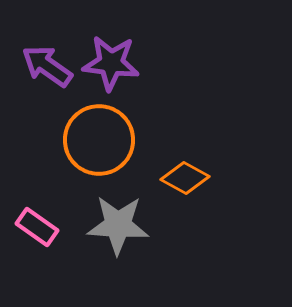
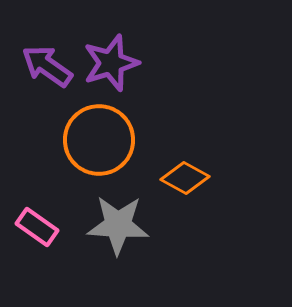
purple star: rotated 24 degrees counterclockwise
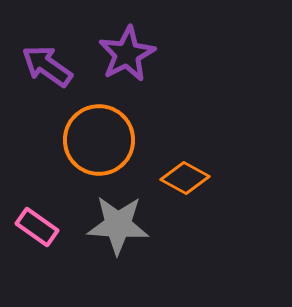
purple star: moved 16 px right, 9 px up; rotated 10 degrees counterclockwise
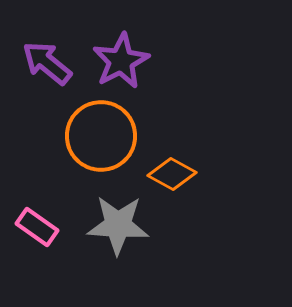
purple star: moved 6 px left, 7 px down
purple arrow: moved 3 px up; rotated 4 degrees clockwise
orange circle: moved 2 px right, 4 px up
orange diamond: moved 13 px left, 4 px up
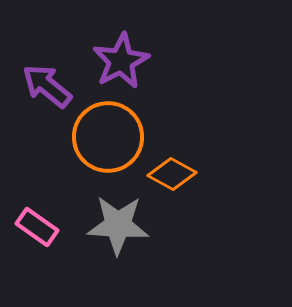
purple arrow: moved 23 px down
orange circle: moved 7 px right, 1 px down
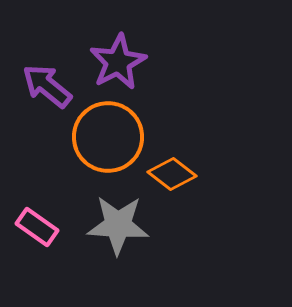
purple star: moved 3 px left, 1 px down
orange diamond: rotated 9 degrees clockwise
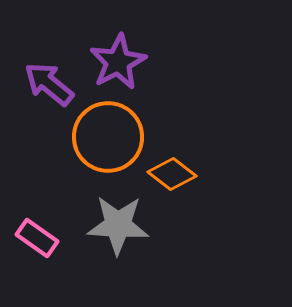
purple arrow: moved 2 px right, 2 px up
pink rectangle: moved 11 px down
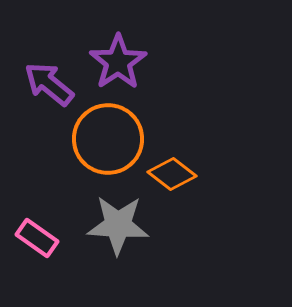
purple star: rotated 6 degrees counterclockwise
orange circle: moved 2 px down
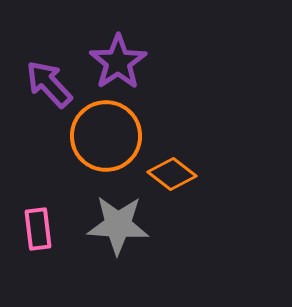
purple arrow: rotated 8 degrees clockwise
orange circle: moved 2 px left, 3 px up
pink rectangle: moved 1 px right, 9 px up; rotated 48 degrees clockwise
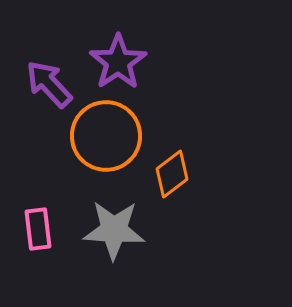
orange diamond: rotated 75 degrees counterclockwise
gray star: moved 4 px left, 5 px down
